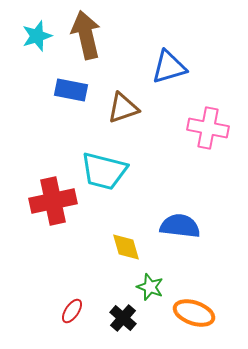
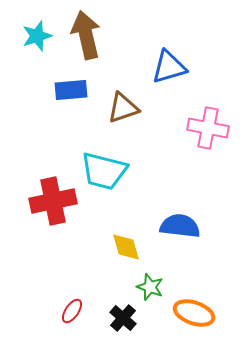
blue rectangle: rotated 16 degrees counterclockwise
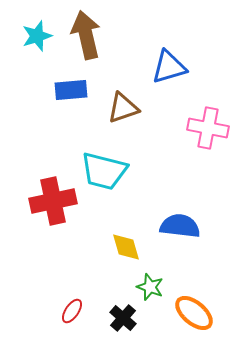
orange ellipse: rotated 21 degrees clockwise
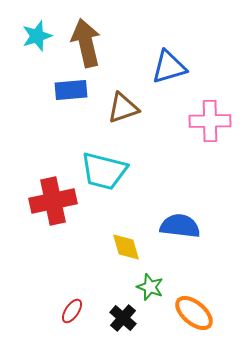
brown arrow: moved 8 px down
pink cross: moved 2 px right, 7 px up; rotated 12 degrees counterclockwise
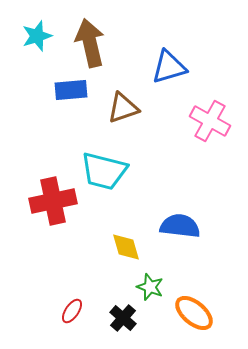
brown arrow: moved 4 px right
pink cross: rotated 30 degrees clockwise
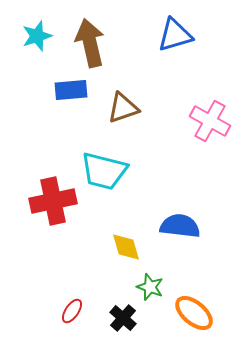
blue triangle: moved 6 px right, 32 px up
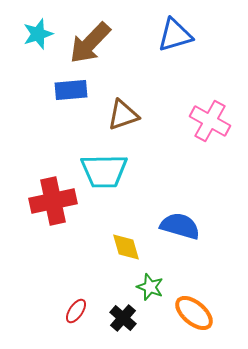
cyan star: moved 1 px right, 2 px up
brown arrow: rotated 123 degrees counterclockwise
brown triangle: moved 7 px down
cyan trapezoid: rotated 15 degrees counterclockwise
blue semicircle: rotated 9 degrees clockwise
red ellipse: moved 4 px right
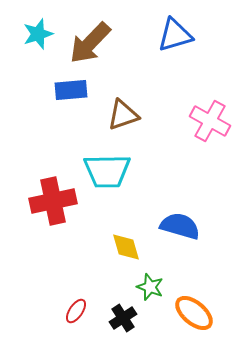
cyan trapezoid: moved 3 px right
black cross: rotated 16 degrees clockwise
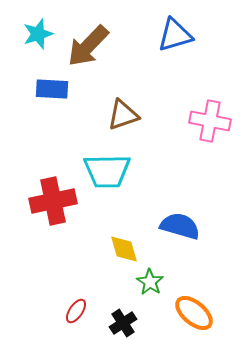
brown arrow: moved 2 px left, 3 px down
blue rectangle: moved 19 px left, 1 px up; rotated 8 degrees clockwise
pink cross: rotated 18 degrees counterclockwise
yellow diamond: moved 2 px left, 2 px down
green star: moved 5 px up; rotated 12 degrees clockwise
black cross: moved 5 px down
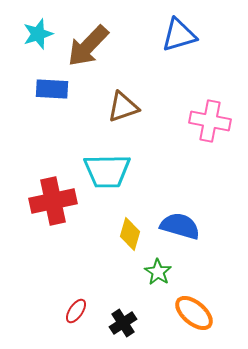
blue triangle: moved 4 px right
brown triangle: moved 8 px up
yellow diamond: moved 6 px right, 15 px up; rotated 32 degrees clockwise
green star: moved 8 px right, 10 px up
